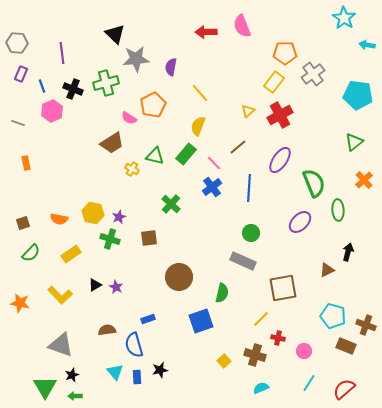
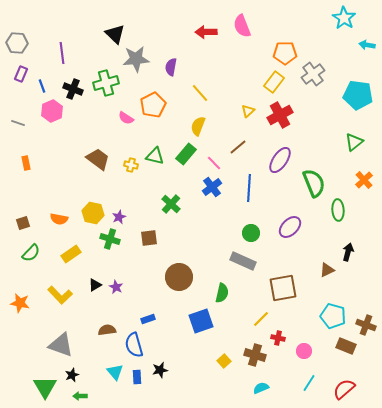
pink semicircle at (129, 118): moved 3 px left
brown trapezoid at (112, 143): moved 14 px left, 16 px down; rotated 110 degrees counterclockwise
yellow cross at (132, 169): moved 1 px left, 4 px up; rotated 16 degrees counterclockwise
purple ellipse at (300, 222): moved 10 px left, 5 px down
green arrow at (75, 396): moved 5 px right
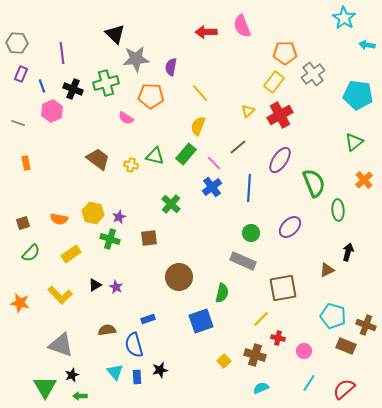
orange pentagon at (153, 105): moved 2 px left, 9 px up; rotated 30 degrees clockwise
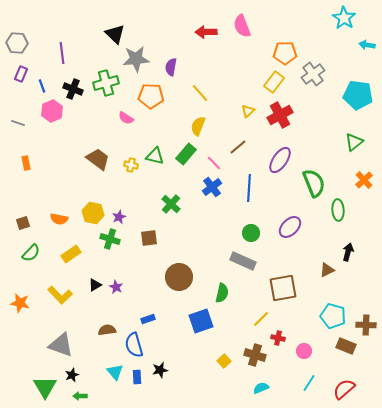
brown cross at (366, 325): rotated 18 degrees counterclockwise
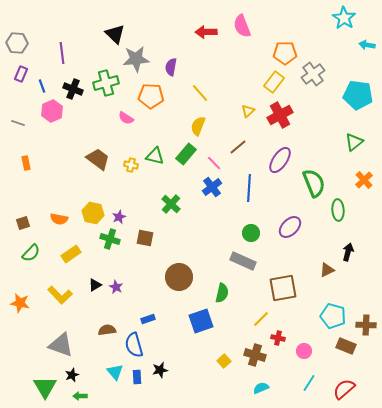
brown square at (149, 238): moved 4 px left; rotated 18 degrees clockwise
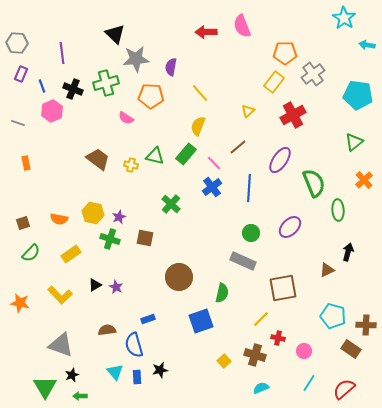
red cross at (280, 115): moved 13 px right
brown rectangle at (346, 346): moved 5 px right, 3 px down; rotated 12 degrees clockwise
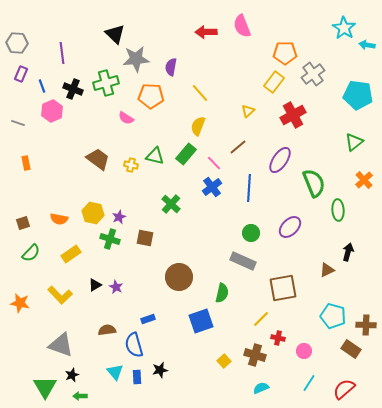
cyan star at (344, 18): moved 10 px down
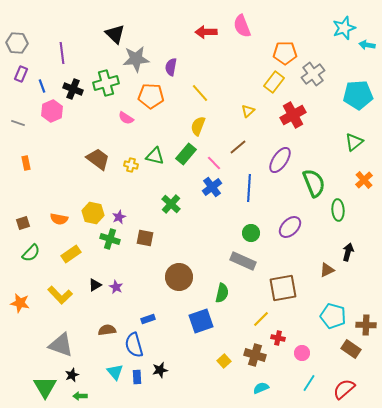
cyan star at (344, 28): rotated 20 degrees clockwise
cyan pentagon at (358, 95): rotated 12 degrees counterclockwise
pink circle at (304, 351): moved 2 px left, 2 px down
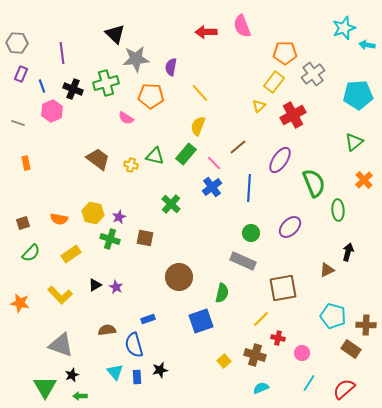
yellow triangle at (248, 111): moved 11 px right, 5 px up
